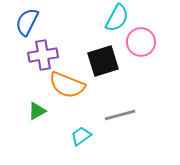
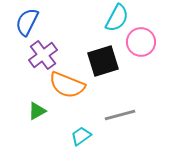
purple cross: rotated 28 degrees counterclockwise
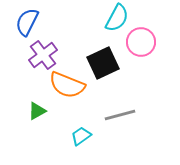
black square: moved 2 px down; rotated 8 degrees counterclockwise
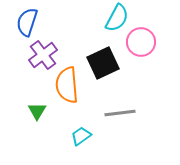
blue semicircle: rotated 8 degrees counterclockwise
orange semicircle: rotated 63 degrees clockwise
green triangle: rotated 30 degrees counterclockwise
gray line: moved 2 px up; rotated 8 degrees clockwise
